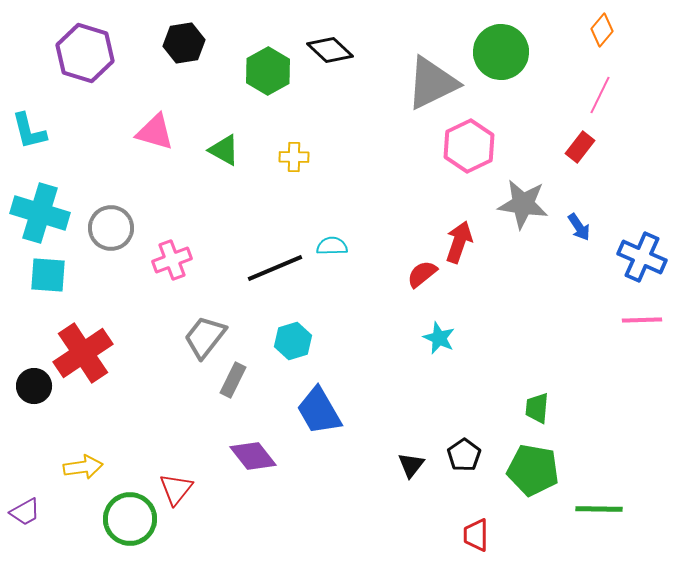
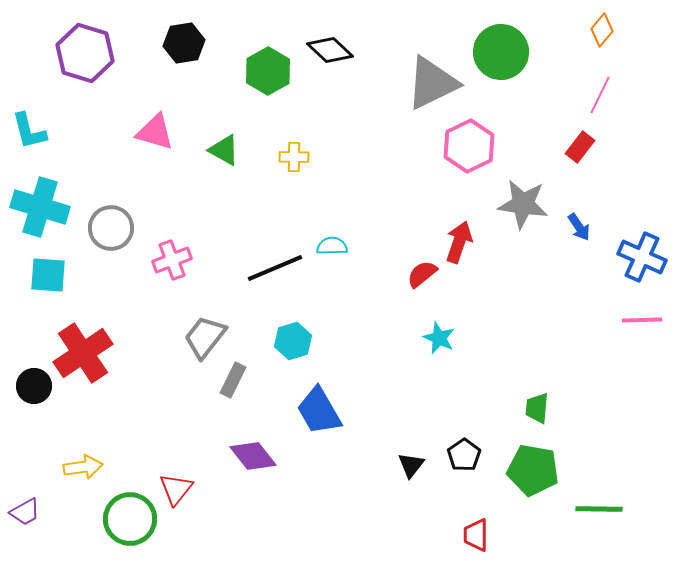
cyan cross at (40, 213): moved 6 px up
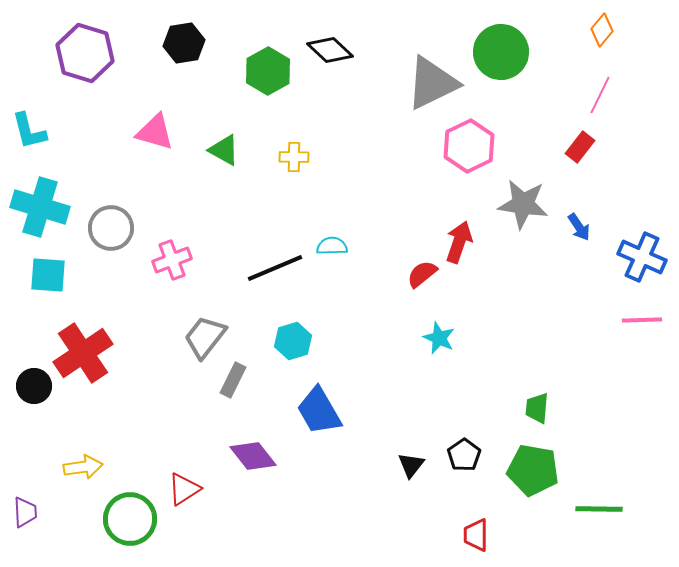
red triangle at (176, 489): moved 8 px right; rotated 18 degrees clockwise
purple trapezoid at (25, 512): rotated 64 degrees counterclockwise
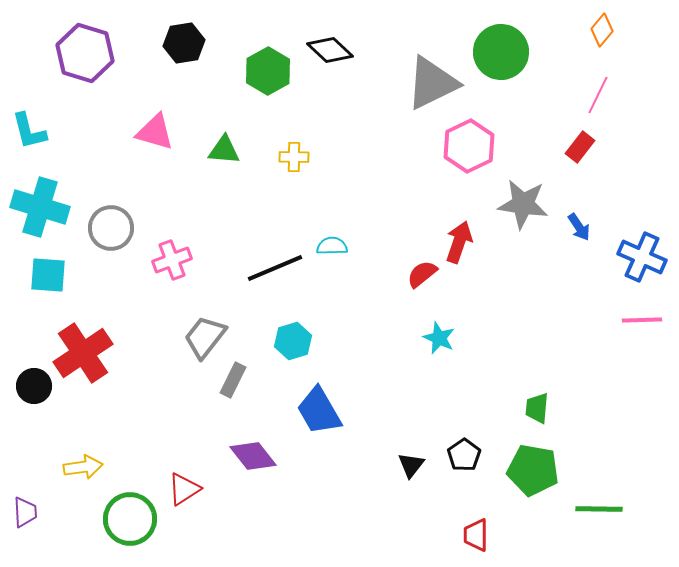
pink line at (600, 95): moved 2 px left
green triangle at (224, 150): rotated 24 degrees counterclockwise
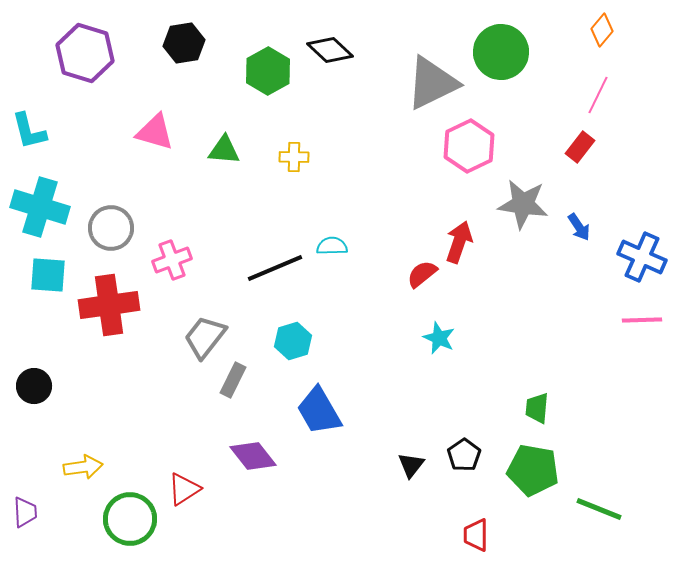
red cross at (83, 353): moved 26 px right, 48 px up; rotated 26 degrees clockwise
green line at (599, 509): rotated 21 degrees clockwise
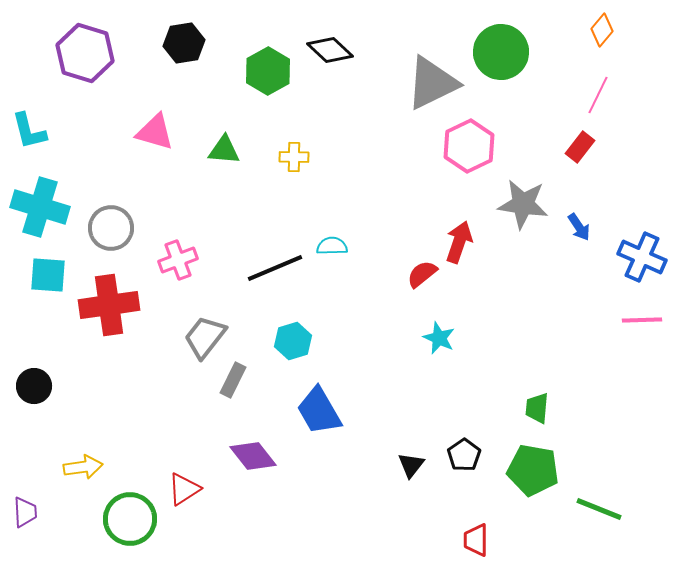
pink cross at (172, 260): moved 6 px right
red trapezoid at (476, 535): moved 5 px down
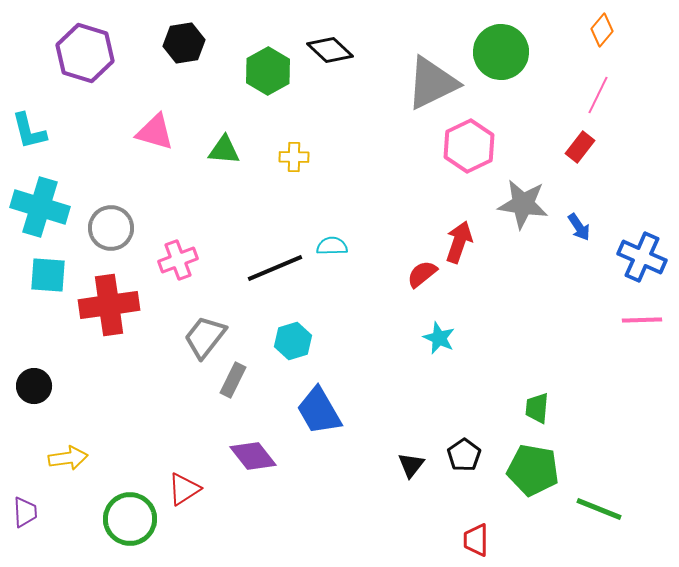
yellow arrow at (83, 467): moved 15 px left, 9 px up
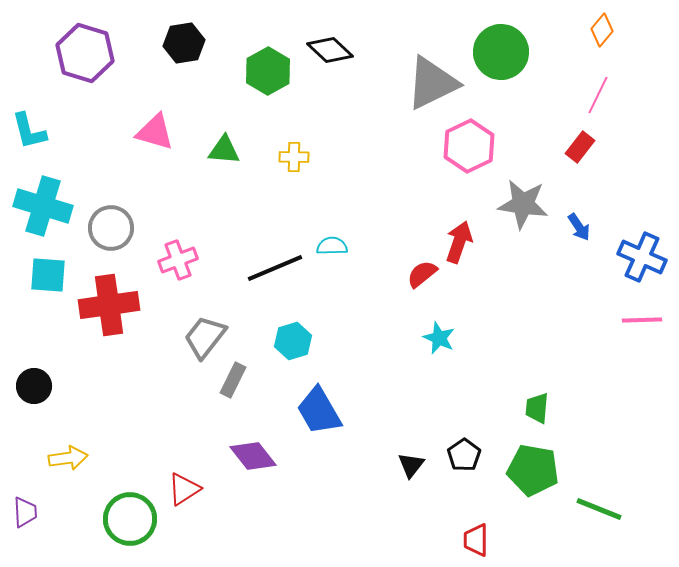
cyan cross at (40, 207): moved 3 px right, 1 px up
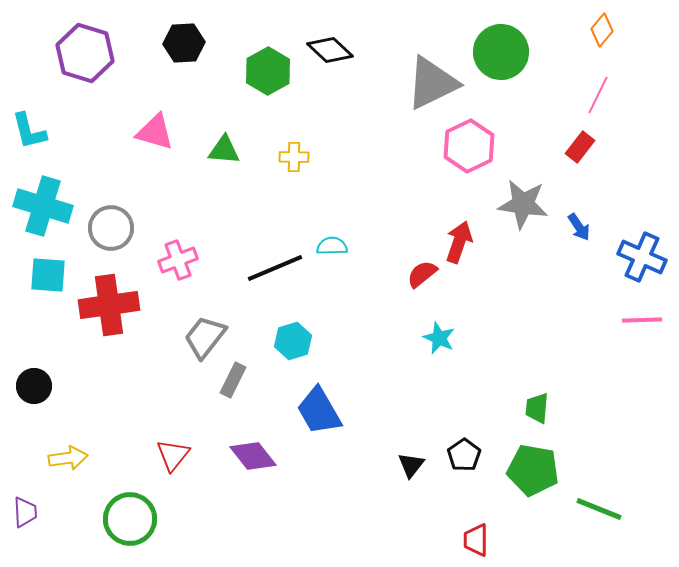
black hexagon at (184, 43): rotated 6 degrees clockwise
red triangle at (184, 489): moved 11 px left, 34 px up; rotated 18 degrees counterclockwise
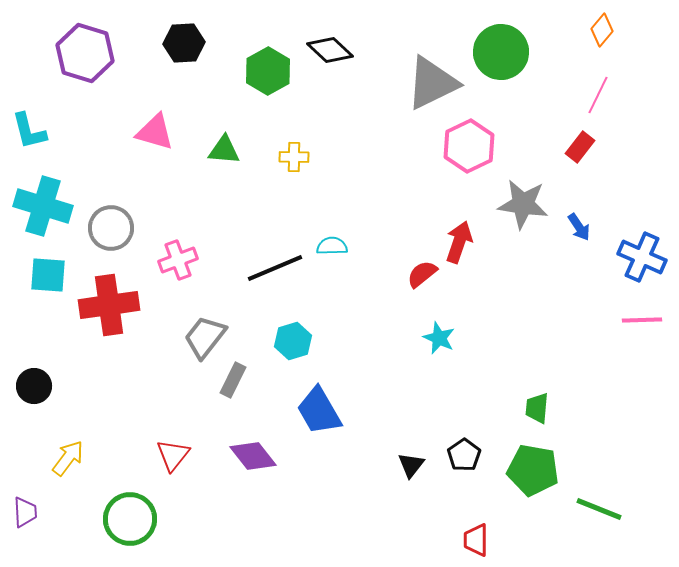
yellow arrow at (68, 458): rotated 45 degrees counterclockwise
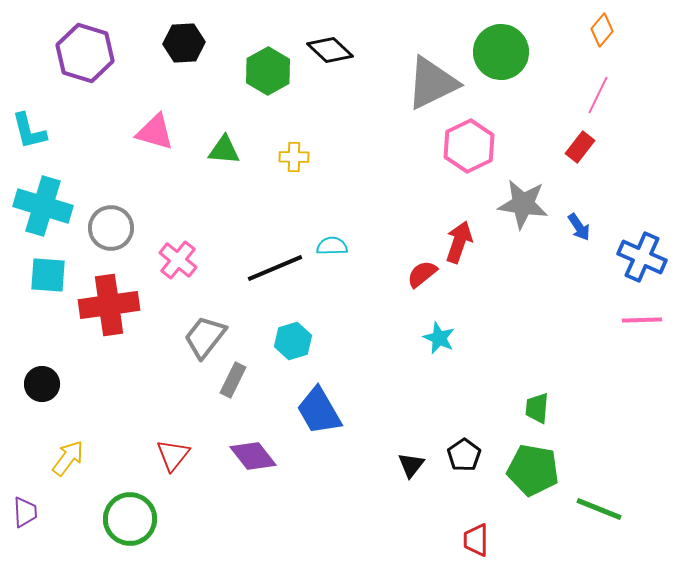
pink cross at (178, 260): rotated 30 degrees counterclockwise
black circle at (34, 386): moved 8 px right, 2 px up
